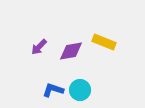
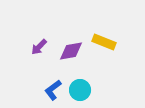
blue L-shape: rotated 55 degrees counterclockwise
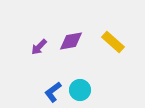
yellow rectangle: moved 9 px right; rotated 20 degrees clockwise
purple diamond: moved 10 px up
blue L-shape: moved 2 px down
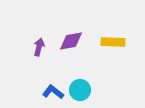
yellow rectangle: rotated 40 degrees counterclockwise
purple arrow: rotated 150 degrees clockwise
blue L-shape: rotated 75 degrees clockwise
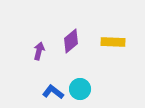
purple diamond: rotated 30 degrees counterclockwise
purple arrow: moved 4 px down
cyan circle: moved 1 px up
